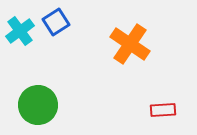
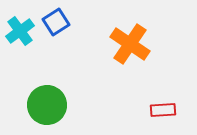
green circle: moved 9 px right
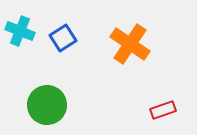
blue square: moved 7 px right, 16 px down
cyan cross: rotated 32 degrees counterclockwise
red rectangle: rotated 15 degrees counterclockwise
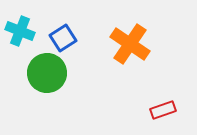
green circle: moved 32 px up
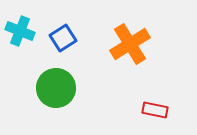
orange cross: rotated 24 degrees clockwise
green circle: moved 9 px right, 15 px down
red rectangle: moved 8 px left; rotated 30 degrees clockwise
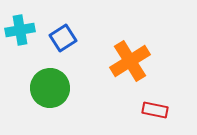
cyan cross: moved 1 px up; rotated 32 degrees counterclockwise
orange cross: moved 17 px down
green circle: moved 6 px left
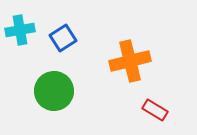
orange cross: rotated 18 degrees clockwise
green circle: moved 4 px right, 3 px down
red rectangle: rotated 20 degrees clockwise
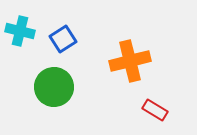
cyan cross: moved 1 px down; rotated 24 degrees clockwise
blue square: moved 1 px down
green circle: moved 4 px up
